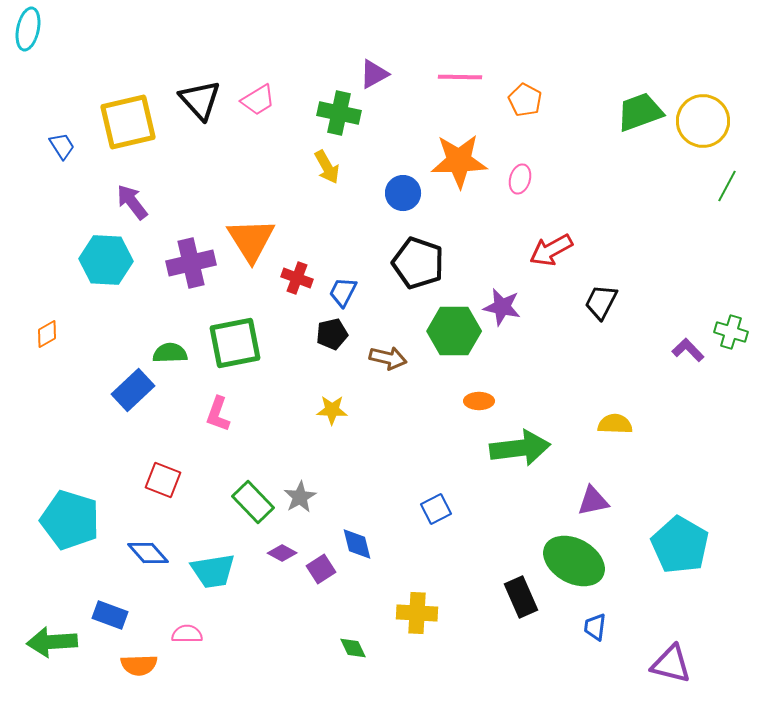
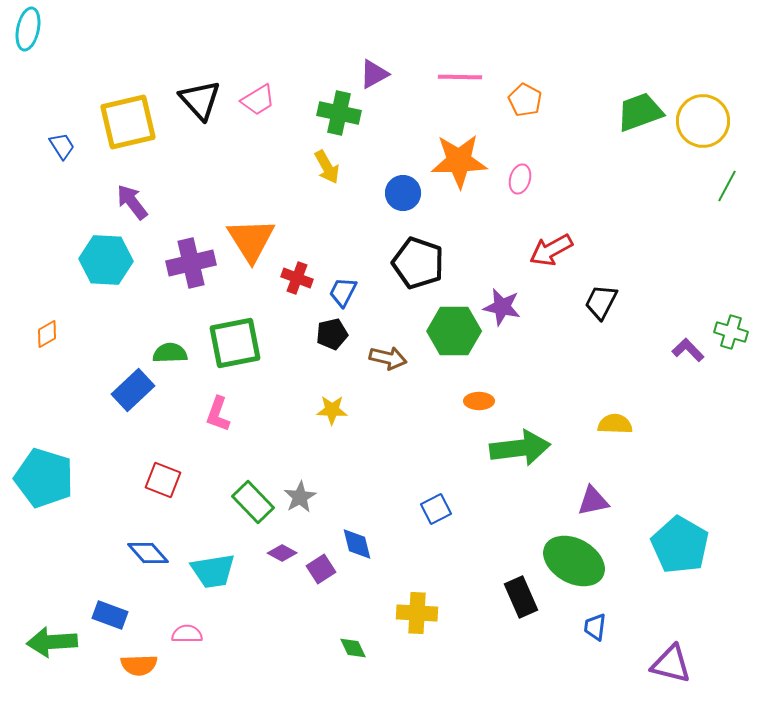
cyan pentagon at (70, 520): moved 26 px left, 42 px up
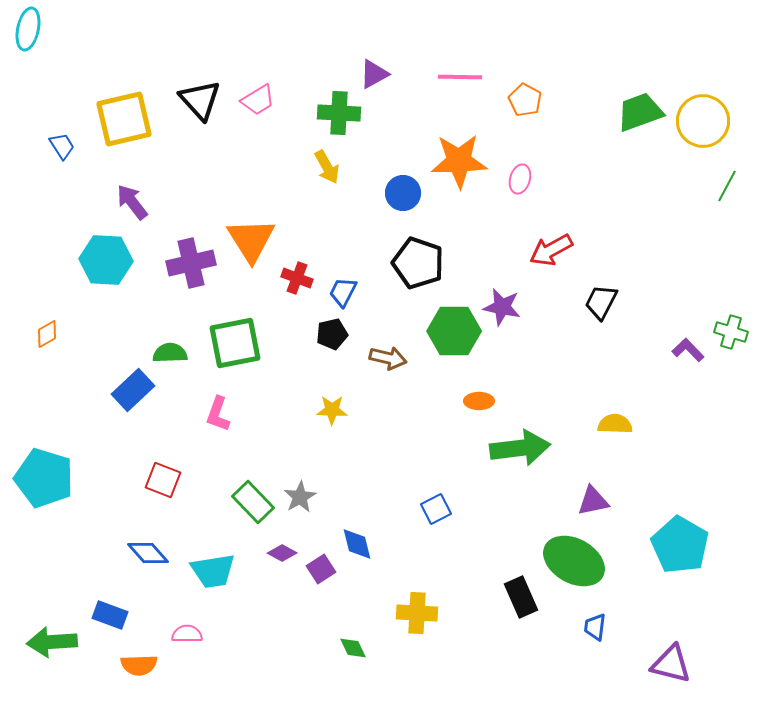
green cross at (339, 113): rotated 9 degrees counterclockwise
yellow square at (128, 122): moved 4 px left, 3 px up
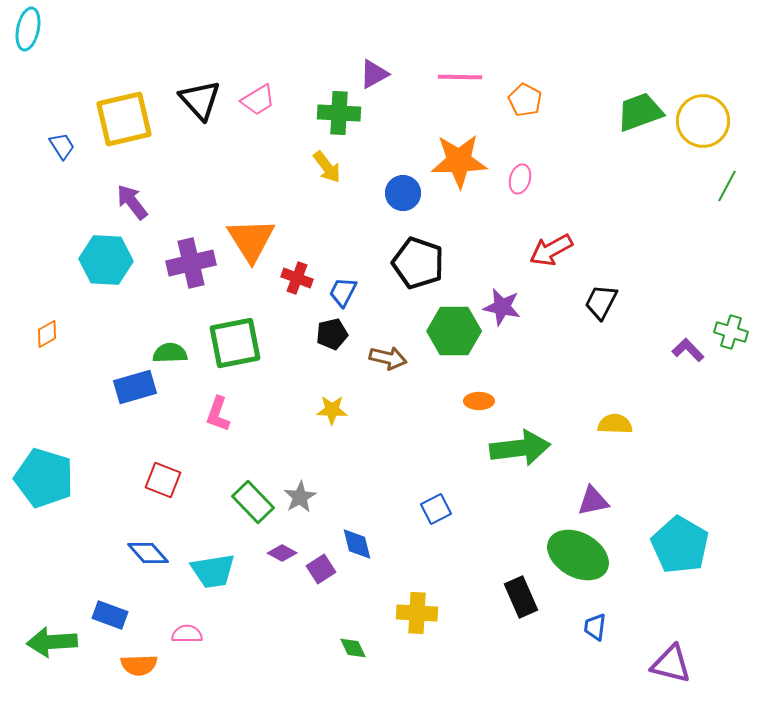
yellow arrow at (327, 167): rotated 8 degrees counterclockwise
blue rectangle at (133, 390): moved 2 px right, 3 px up; rotated 27 degrees clockwise
green ellipse at (574, 561): moved 4 px right, 6 px up
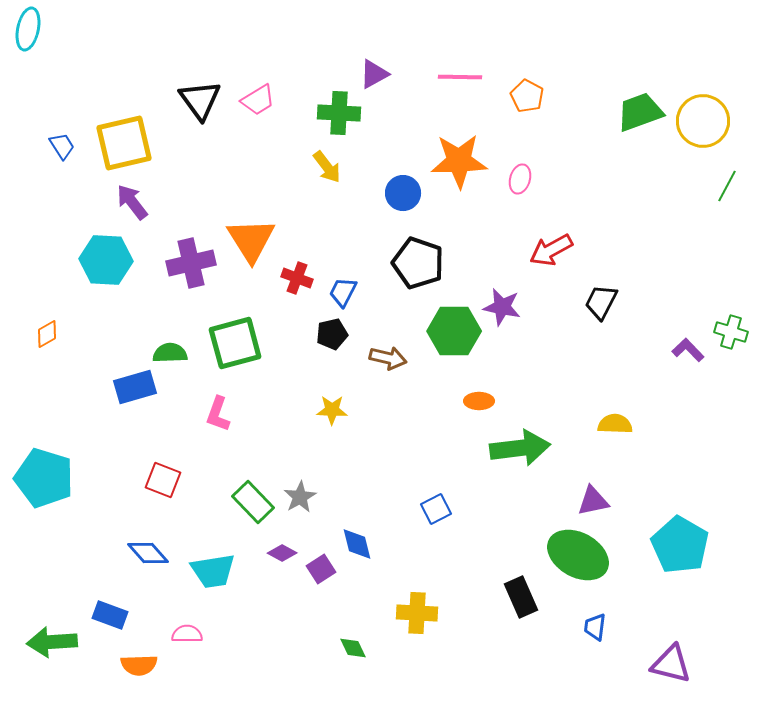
black triangle at (200, 100): rotated 6 degrees clockwise
orange pentagon at (525, 100): moved 2 px right, 4 px up
yellow square at (124, 119): moved 24 px down
green square at (235, 343): rotated 4 degrees counterclockwise
